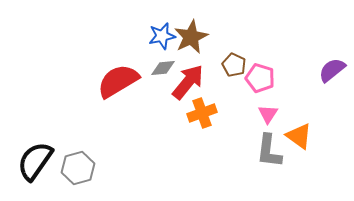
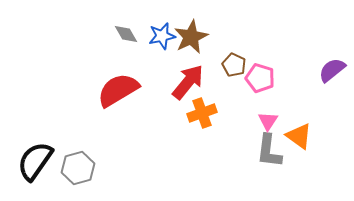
gray diamond: moved 37 px left, 34 px up; rotated 65 degrees clockwise
red semicircle: moved 9 px down
pink triangle: moved 7 px down
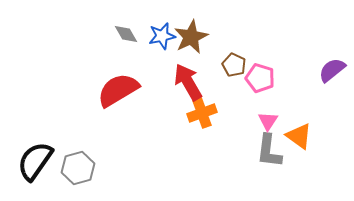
red arrow: rotated 69 degrees counterclockwise
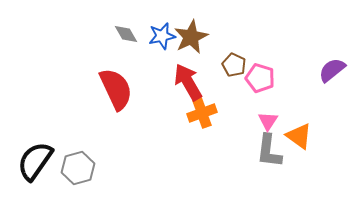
red semicircle: moved 2 px left, 1 px up; rotated 96 degrees clockwise
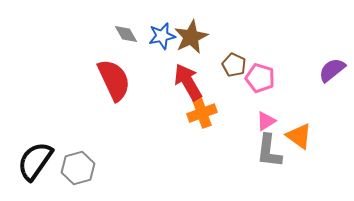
red semicircle: moved 2 px left, 9 px up
pink triangle: moved 2 px left; rotated 25 degrees clockwise
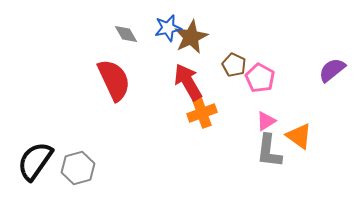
blue star: moved 6 px right, 8 px up
pink pentagon: rotated 12 degrees clockwise
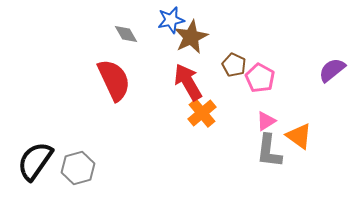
blue star: moved 3 px right, 8 px up
orange cross: rotated 20 degrees counterclockwise
